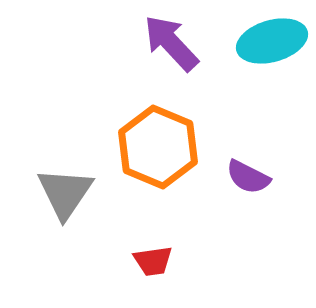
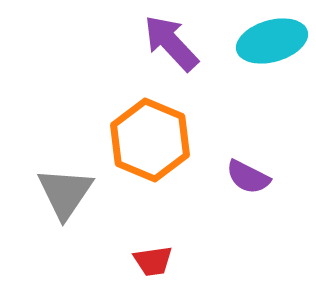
orange hexagon: moved 8 px left, 7 px up
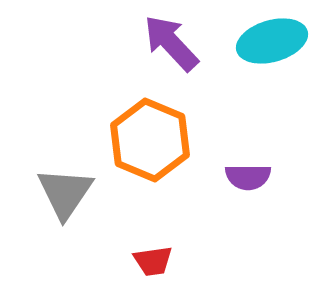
purple semicircle: rotated 27 degrees counterclockwise
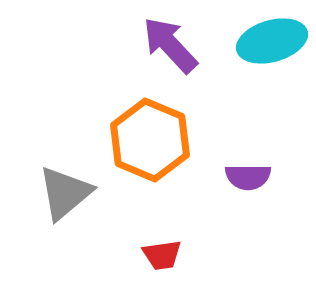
purple arrow: moved 1 px left, 2 px down
gray triangle: rotated 16 degrees clockwise
red trapezoid: moved 9 px right, 6 px up
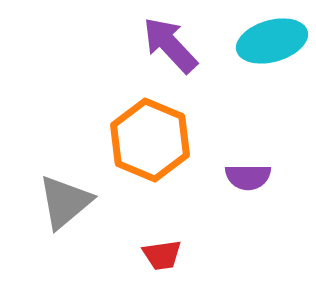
gray triangle: moved 9 px down
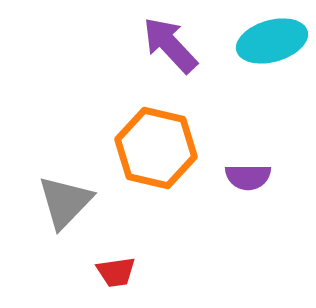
orange hexagon: moved 6 px right, 8 px down; rotated 10 degrees counterclockwise
gray triangle: rotated 6 degrees counterclockwise
red trapezoid: moved 46 px left, 17 px down
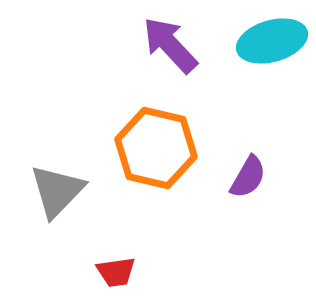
purple semicircle: rotated 60 degrees counterclockwise
gray triangle: moved 8 px left, 11 px up
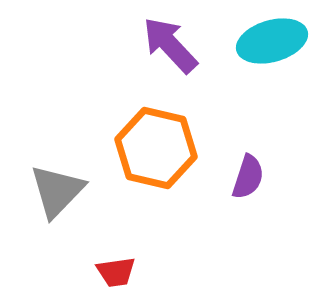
purple semicircle: rotated 12 degrees counterclockwise
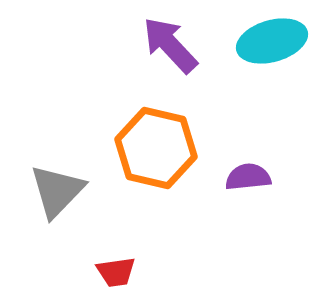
purple semicircle: rotated 114 degrees counterclockwise
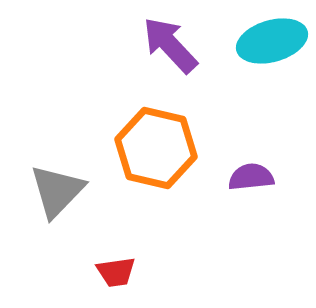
purple semicircle: moved 3 px right
